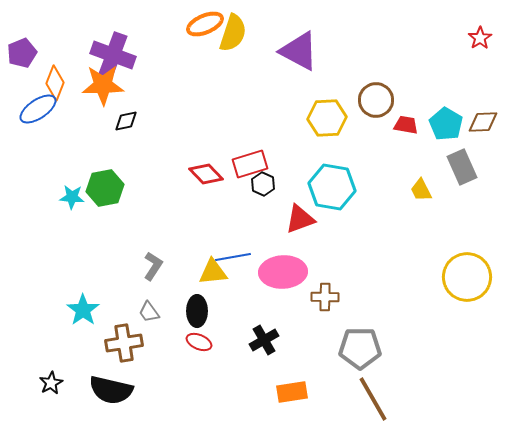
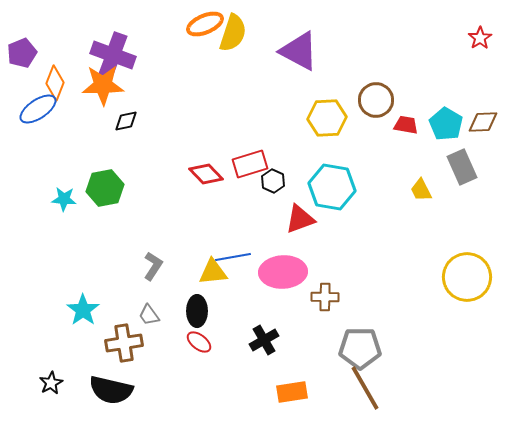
black hexagon at (263, 184): moved 10 px right, 3 px up
cyan star at (72, 197): moved 8 px left, 2 px down
gray trapezoid at (149, 312): moved 3 px down
red ellipse at (199, 342): rotated 15 degrees clockwise
brown line at (373, 399): moved 8 px left, 11 px up
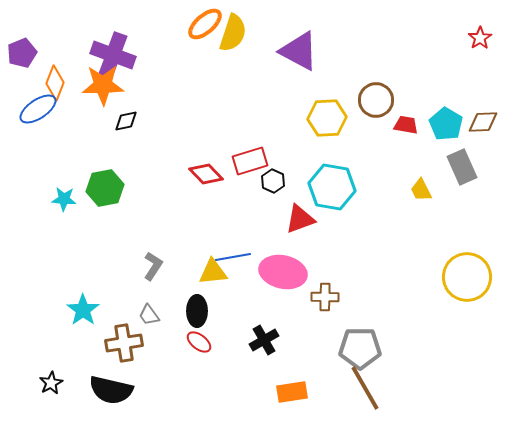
orange ellipse at (205, 24): rotated 18 degrees counterclockwise
red rectangle at (250, 164): moved 3 px up
pink ellipse at (283, 272): rotated 15 degrees clockwise
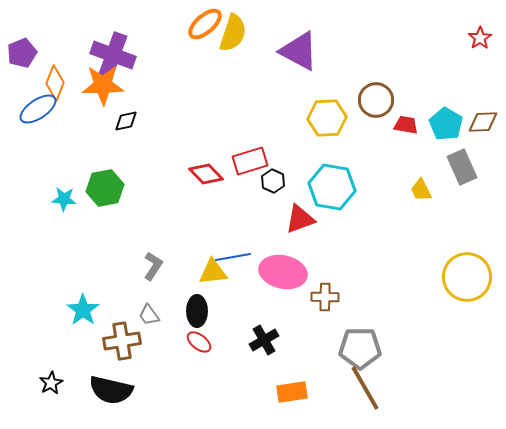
brown cross at (124, 343): moved 2 px left, 2 px up
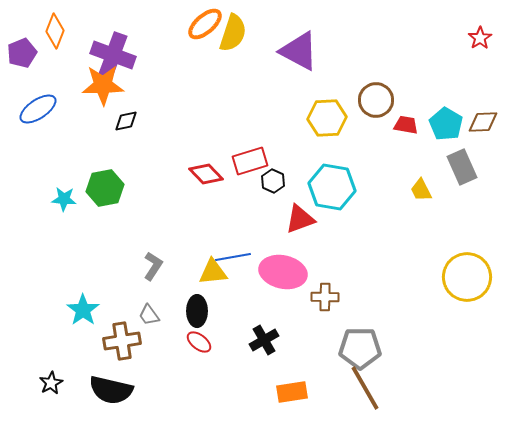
orange diamond at (55, 83): moved 52 px up
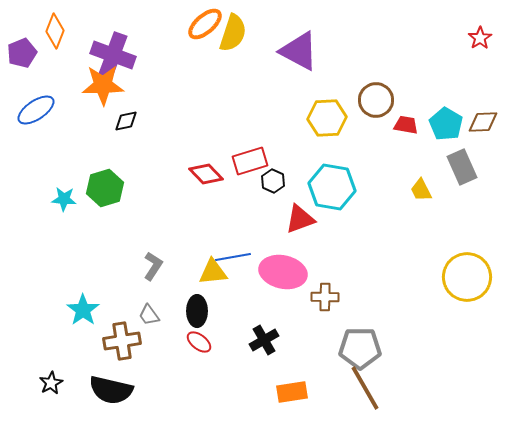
blue ellipse at (38, 109): moved 2 px left, 1 px down
green hexagon at (105, 188): rotated 6 degrees counterclockwise
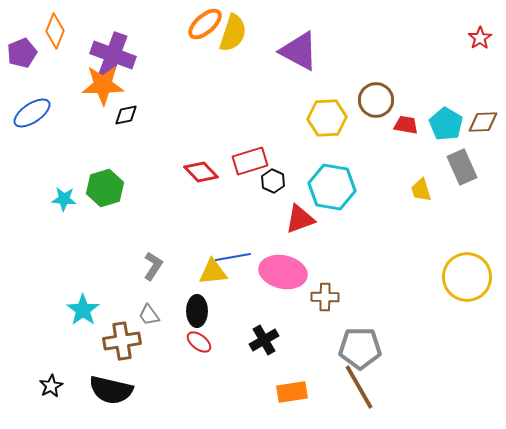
blue ellipse at (36, 110): moved 4 px left, 3 px down
black diamond at (126, 121): moved 6 px up
red diamond at (206, 174): moved 5 px left, 2 px up
yellow trapezoid at (421, 190): rotated 10 degrees clockwise
black star at (51, 383): moved 3 px down
brown line at (365, 388): moved 6 px left, 1 px up
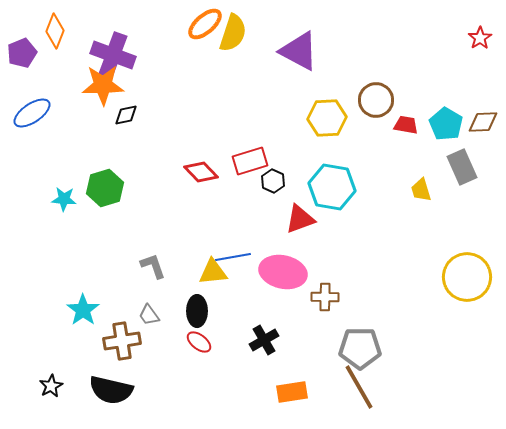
gray L-shape at (153, 266): rotated 52 degrees counterclockwise
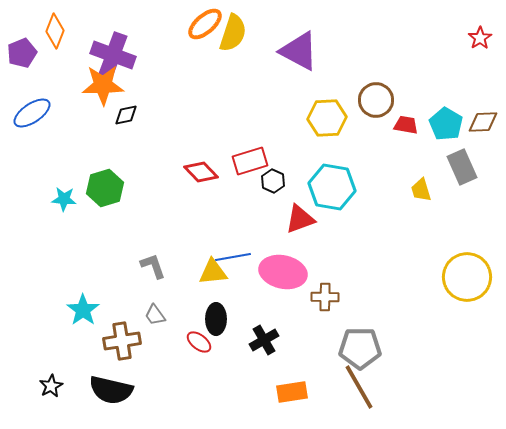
black ellipse at (197, 311): moved 19 px right, 8 px down
gray trapezoid at (149, 315): moved 6 px right
